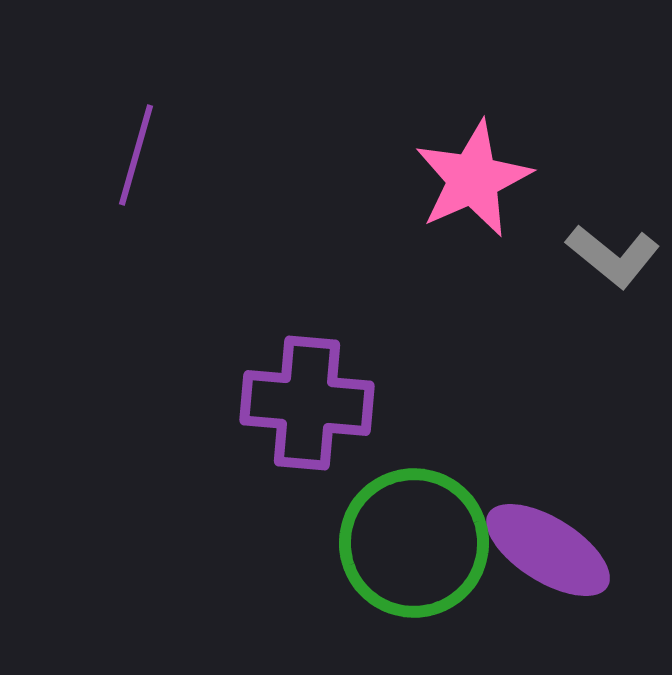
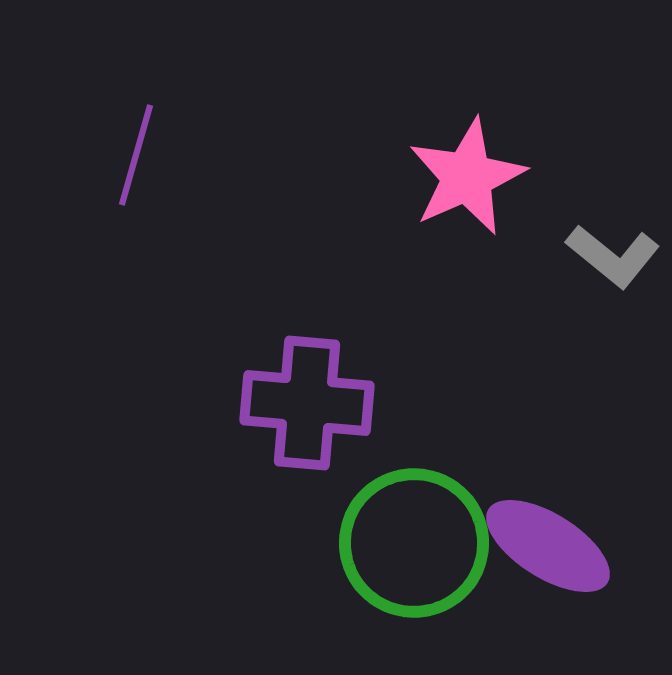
pink star: moved 6 px left, 2 px up
purple ellipse: moved 4 px up
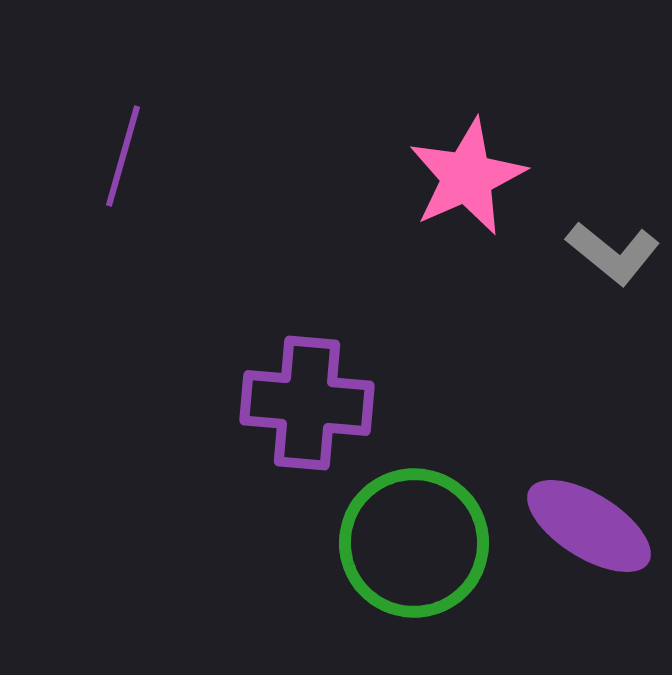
purple line: moved 13 px left, 1 px down
gray L-shape: moved 3 px up
purple ellipse: moved 41 px right, 20 px up
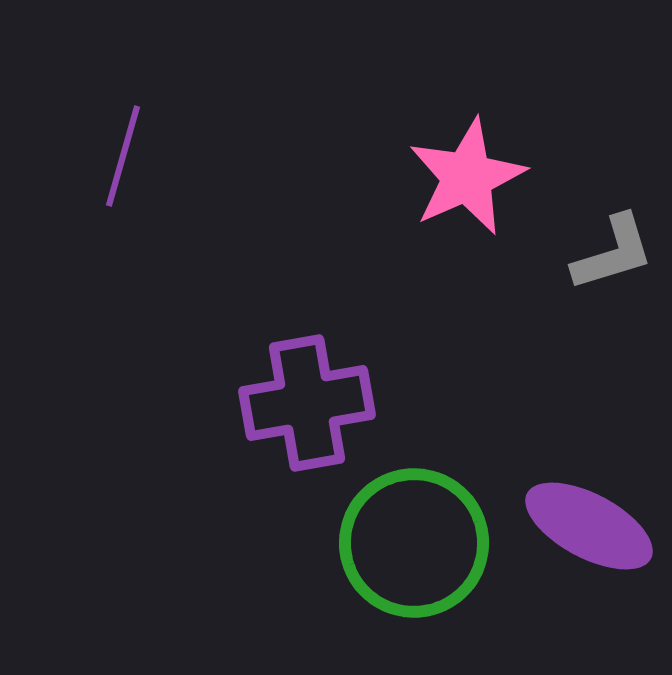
gray L-shape: rotated 56 degrees counterclockwise
purple cross: rotated 15 degrees counterclockwise
purple ellipse: rotated 4 degrees counterclockwise
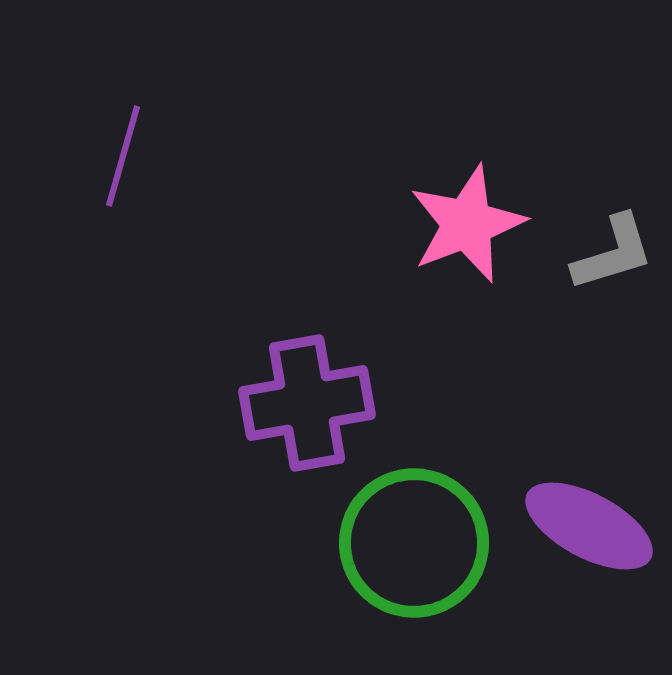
pink star: moved 47 px down; rotated 3 degrees clockwise
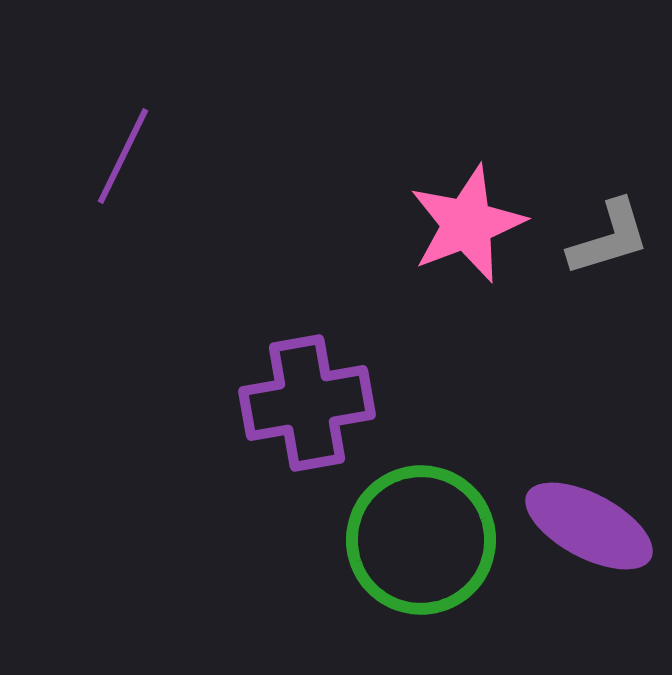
purple line: rotated 10 degrees clockwise
gray L-shape: moved 4 px left, 15 px up
green circle: moved 7 px right, 3 px up
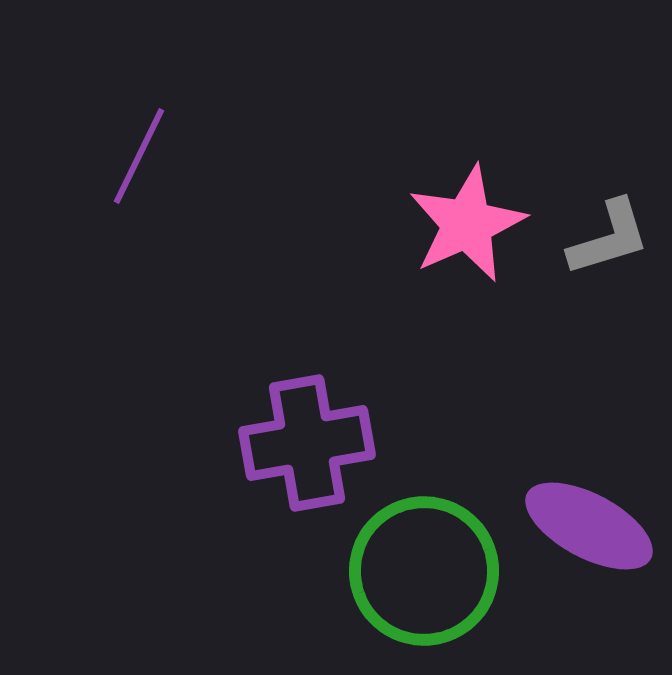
purple line: moved 16 px right
pink star: rotated 3 degrees counterclockwise
purple cross: moved 40 px down
green circle: moved 3 px right, 31 px down
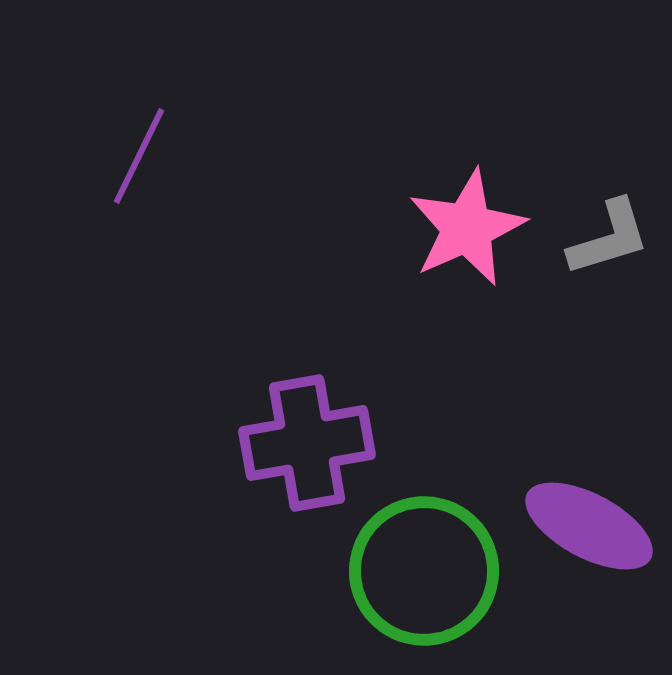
pink star: moved 4 px down
